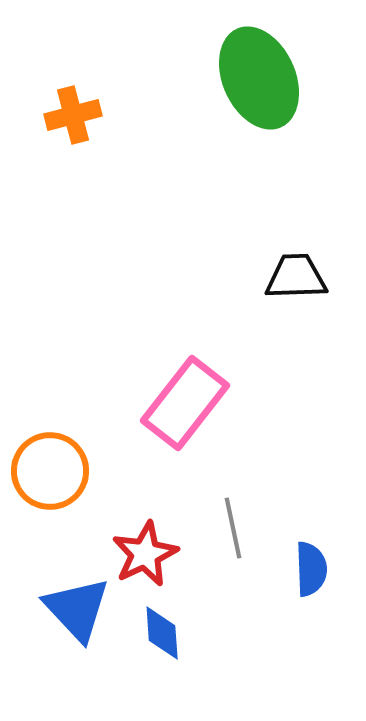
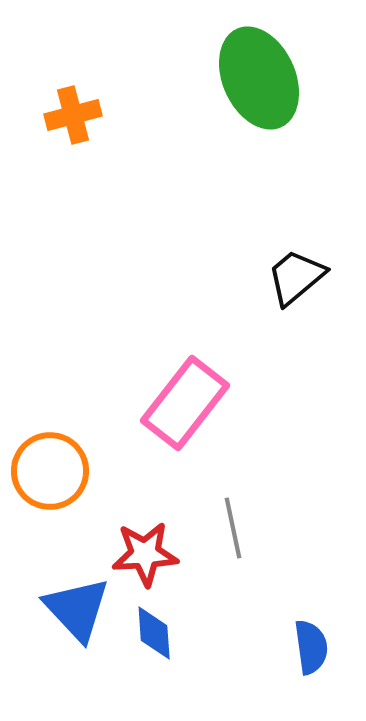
black trapezoid: rotated 38 degrees counterclockwise
red star: rotated 22 degrees clockwise
blue semicircle: moved 78 px down; rotated 6 degrees counterclockwise
blue diamond: moved 8 px left
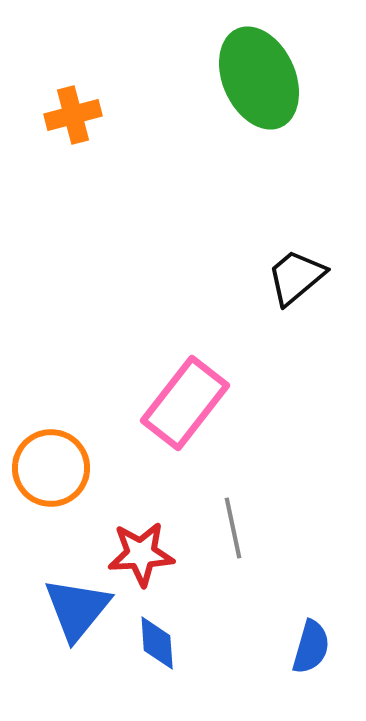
orange circle: moved 1 px right, 3 px up
red star: moved 4 px left
blue triangle: rotated 22 degrees clockwise
blue diamond: moved 3 px right, 10 px down
blue semicircle: rotated 24 degrees clockwise
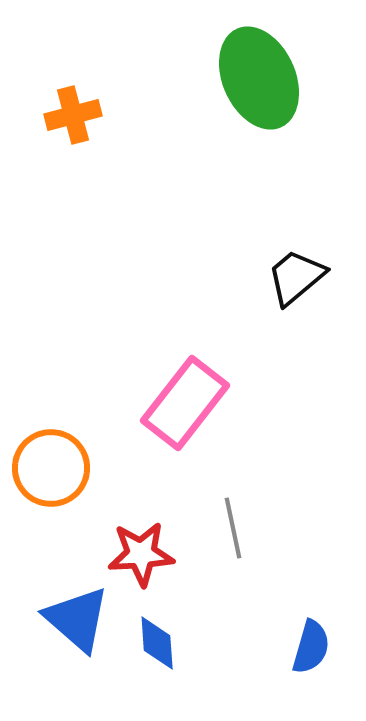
blue triangle: moved 10 px down; rotated 28 degrees counterclockwise
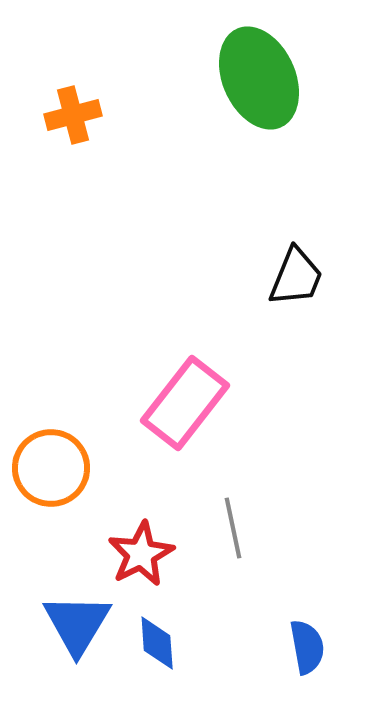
black trapezoid: rotated 152 degrees clockwise
red star: rotated 24 degrees counterclockwise
blue triangle: moved 5 px down; rotated 20 degrees clockwise
blue semicircle: moved 4 px left; rotated 26 degrees counterclockwise
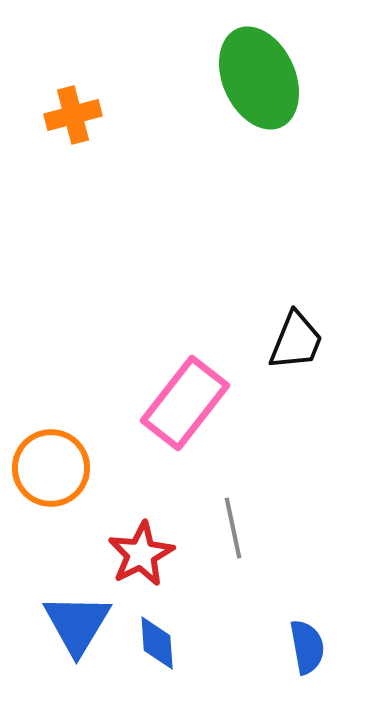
black trapezoid: moved 64 px down
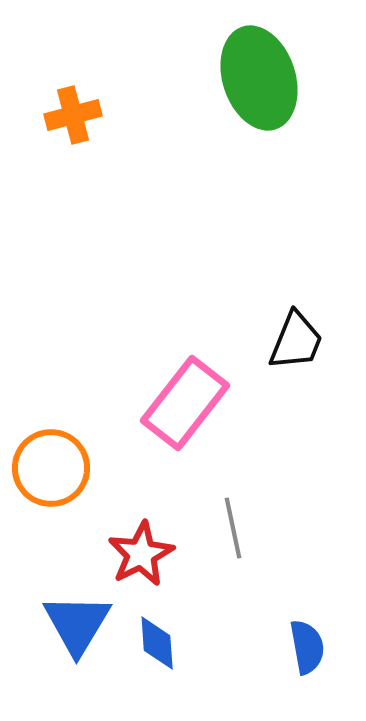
green ellipse: rotated 6 degrees clockwise
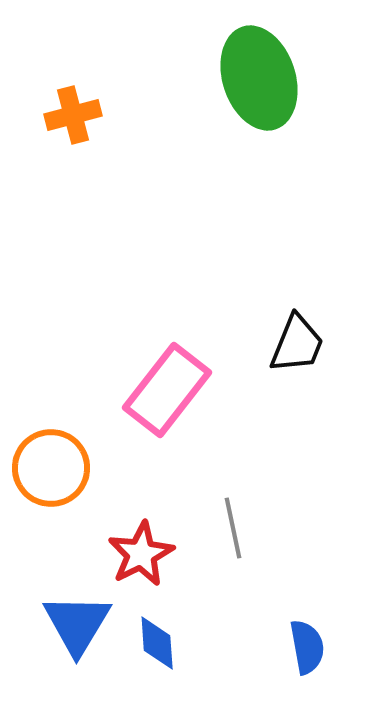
black trapezoid: moved 1 px right, 3 px down
pink rectangle: moved 18 px left, 13 px up
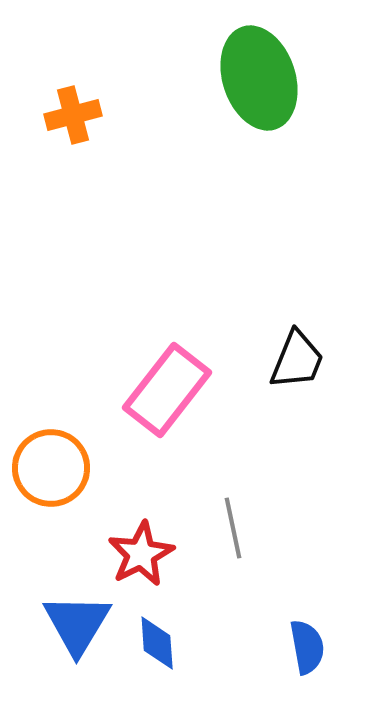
black trapezoid: moved 16 px down
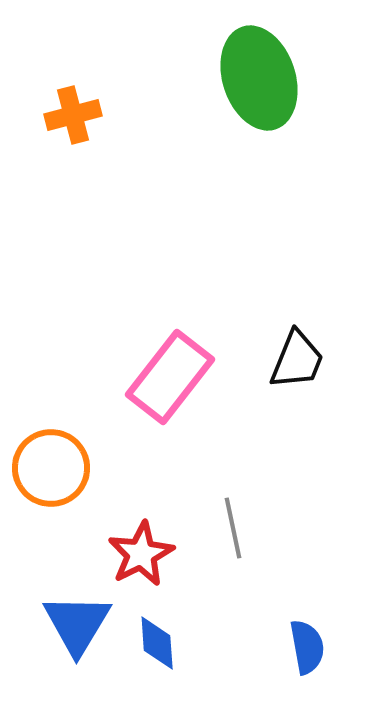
pink rectangle: moved 3 px right, 13 px up
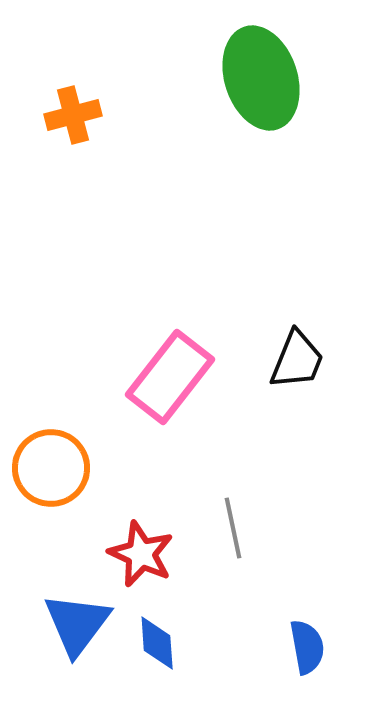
green ellipse: moved 2 px right
red star: rotated 20 degrees counterclockwise
blue triangle: rotated 6 degrees clockwise
